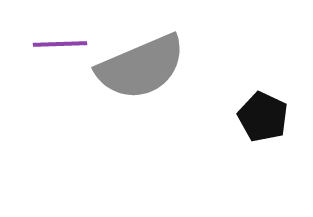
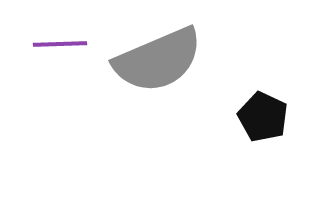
gray semicircle: moved 17 px right, 7 px up
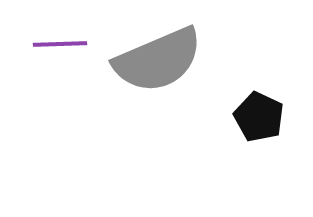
black pentagon: moved 4 px left
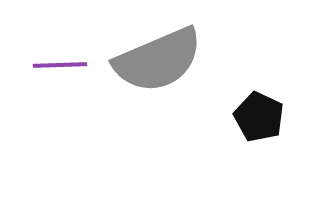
purple line: moved 21 px down
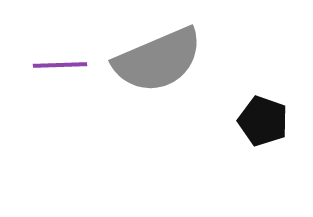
black pentagon: moved 4 px right, 4 px down; rotated 6 degrees counterclockwise
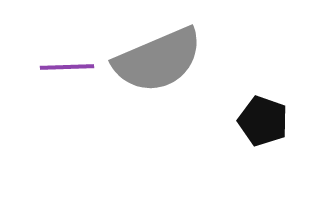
purple line: moved 7 px right, 2 px down
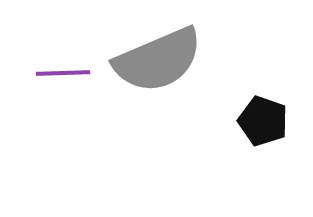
purple line: moved 4 px left, 6 px down
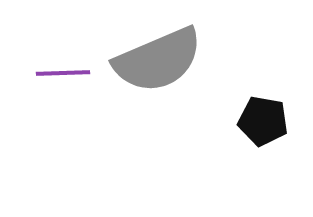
black pentagon: rotated 9 degrees counterclockwise
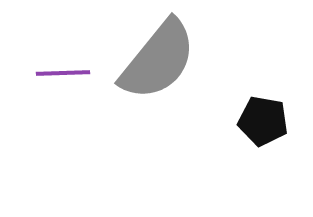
gray semicircle: rotated 28 degrees counterclockwise
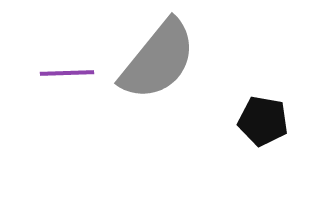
purple line: moved 4 px right
